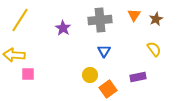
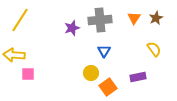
orange triangle: moved 3 px down
brown star: moved 1 px up
purple star: moved 9 px right; rotated 21 degrees clockwise
yellow circle: moved 1 px right, 2 px up
orange square: moved 2 px up
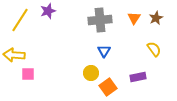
purple star: moved 24 px left, 17 px up
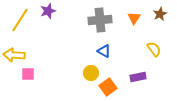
brown star: moved 4 px right, 4 px up
blue triangle: rotated 32 degrees counterclockwise
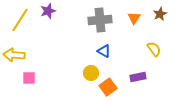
pink square: moved 1 px right, 4 px down
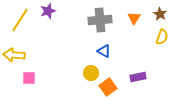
brown star: rotated 16 degrees counterclockwise
yellow semicircle: moved 8 px right, 12 px up; rotated 56 degrees clockwise
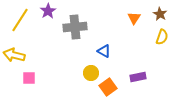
purple star: rotated 14 degrees counterclockwise
gray cross: moved 25 px left, 7 px down
yellow arrow: rotated 10 degrees clockwise
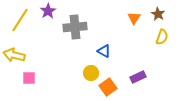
brown star: moved 2 px left
purple rectangle: rotated 14 degrees counterclockwise
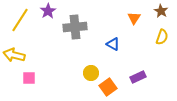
brown star: moved 3 px right, 3 px up
blue triangle: moved 9 px right, 7 px up
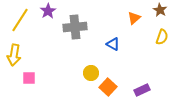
brown star: moved 1 px left, 1 px up
orange triangle: rotated 16 degrees clockwise
yellow arrow: rotated 95 degrees counterclockwise
purple rectangle: moved 4 px right, 13 px down
orange square: rotated 12 degrees counterclockwise
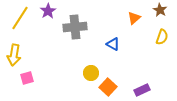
yellow line: moved 2 px up
pink square: moved 2 px left; rotated 16 degrees counterclockwise
